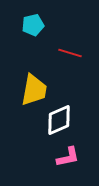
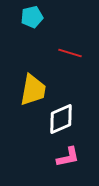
cyan pentagon: moved 1 px left, 8 px up
yellow trapezoid: moved 1 px left
white diamond: moved 2 px right, 1 px up
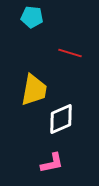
cyan pentagon: rotated 20 degrees clockwise
yellow trapezoid: moved 1 px right
pink L-shape: moved 16 px left, 6 px down
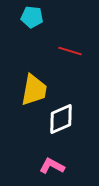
red line: moved 2 px up
pink L-shape: moved 3 px down; rotated 140 degrees counterclockwise
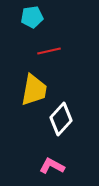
cyan pentagon: rotated 15 degrees counterclockwise
red line: moved 21 px left; rotated 30 degrees counterclockwise
white diamond: rotated 24 degrees counterclockwise
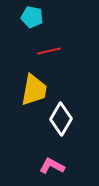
cyan pentagon: rotated 20 degrees clockwise
white diamond: rotated 12 degrees counterclockwise
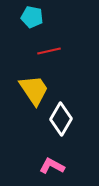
yellow trapezoid: rotated 44 degrees counterclockwise
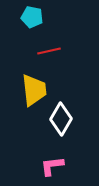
yellow trapezoid: rotated 28 degrees clockwise
pink L-shape: rotated 35 degrees counterclockwise
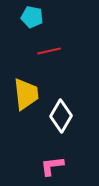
yellow trapezoid: moved 8 px left, 4 px down
white diamond: moved 3 px up
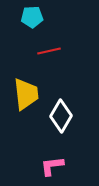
cyan pentagon: rotated 15 degrees counterclockwise
